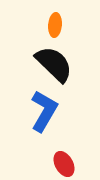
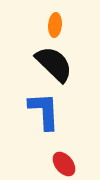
blue L-shape: rotated 33 degrees counterclockwise
red ellipse: rotated 10 degrees counterclockwise
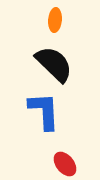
orange ellipse: moved 5 px up
red ellipse: moved 1 px right
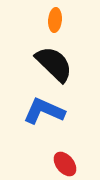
blue L-shape: rotated 63 degrees counterclockwise
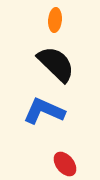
black semicircle: moved 2 px right
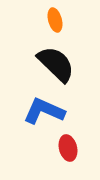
orange ellipse: rotated 20 degrees counterclockwise
red ellipse: moved 3 px right, 16 px up; rotated 25 degrees clockwise
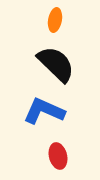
orange ellipse: rotated 25 degrees clockwise
red ellipse: moved 10 px left, 8 px down
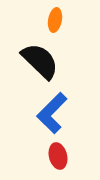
black semicircle: moved 16 px left, 3 px up
blue L-shape: moved 8 px right, 2 px down; rotated 69 degrees counterclockwise
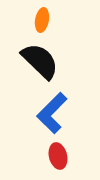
orange ellipse: moved 13 px left
